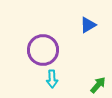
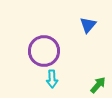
blue triangle: rotated 18 degrees counterclockwise
purple circle: moved 1 px right, 1 px down
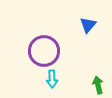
green arrow: rotated 54 degrees counterclockwise
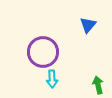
purple circle: moved 1 px left, 1 px down
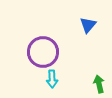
green arrow: moved 1 px right, 1 px up
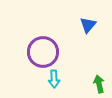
cyan arrow: moved 2 px right
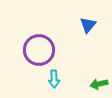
purple circle: moved 4 px left, 2 px up
green arrow: rotated 90 degrees counterclockwise
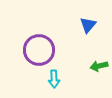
green arrow: moved 18 px up
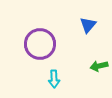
purple circle: moved 1 px right, 6 px up
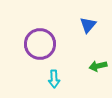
green arrow: moved 1 px left
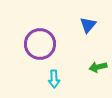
green arrow: moved 1 px down
